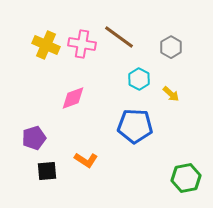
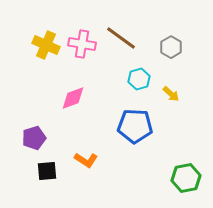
brown line: moved 2 px right, 1 px down
cyan hexagon: rotated 15 degrees clockwise
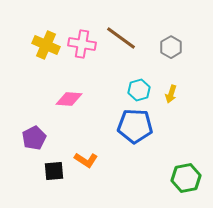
cyan hexagon: moved 11 px down
yellow arrow: rotated 66 degrees clockwise
pink diamond: moved 4 px left, 1 px down; rotated 24 degrees clockwise
purple pentagon: rotated 10 degrees counterclockwise
black square: moved 7 px right
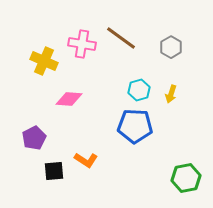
yellow cross: moved 2 px left, 16 px down
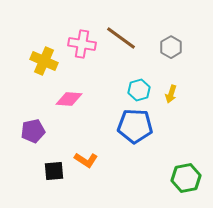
purple pentagon: moved 1 px left, 7 px up; rotated 15 degrees clockwise
